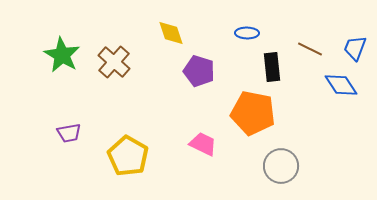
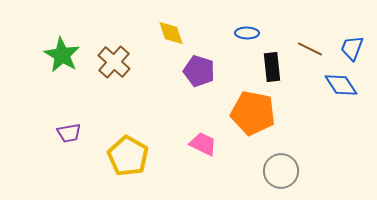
blue trapezoid: moved 3 px left
gray circle: moved 5 px down
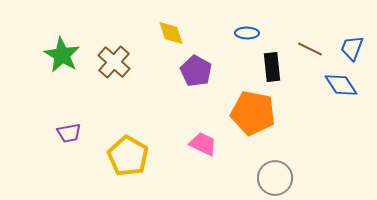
purple pentagon: moved 3 px left; rotated 12 degrees clockwise
gray circle: moved 6 px left, 7 px down
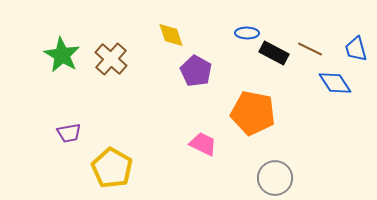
yellow diamond: moved 2 px down
blue trapezoid: moved 4 px right, 1 px down; rotated 36 degrees counterclockwise
brown cross: moved 3 px left, 3 px up
black rectangle: moved 2 px right, 14 px up; rotated 56 degrees counterclockwise
blue diamond: moved 6 px left, 2 px up
yellow pentagon: moved 16 px left, 12 px down
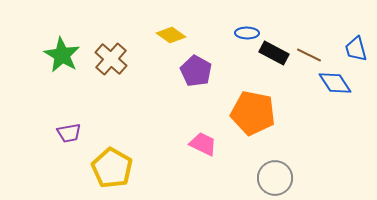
yellow diamond: rotated 36 degrees counterclockwise
brown line: moved 1 px left, 6 px down
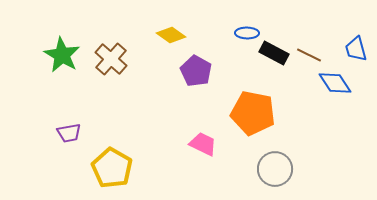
gray circle: moved 9 px up
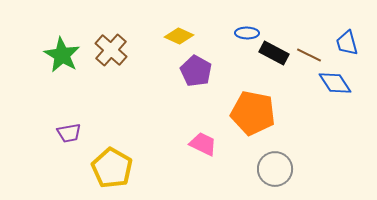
yellow diamond: moved 8 px right, 1 px down; rotated 12 degrees counterclockwise
blue trapezoid: moved 9 px left, 6 px up
brown cross: moved 9 px up
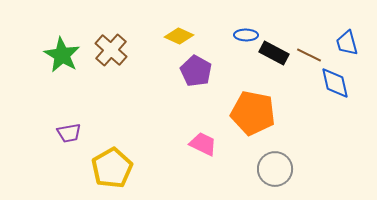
blue ellipse: moved 1 px left, 2 px down
blue diamond: rotated 20 degrees clockwise
yellow pentagon: rotated 12 degrees clockwise
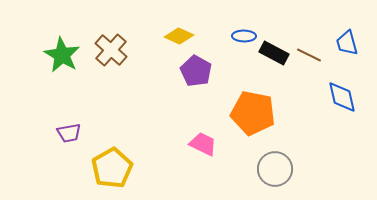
blue ellipse: moved 2 px left, 1 px down
blue diamond: moved 7 px right, 14 px down
